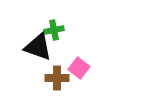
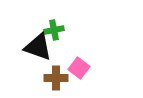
brown cross: moved 1 px left
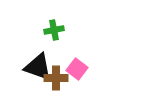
black triangle: moved 20 px down
pink square: moved 2 px left, 1 px down
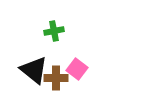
green cross: moved 1 px down
black triangle: moved 4 px left, 3 px down; rotated 20 degrees clockwise
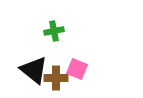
pink square: rotated 15 degrees counterclockwise
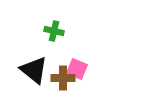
green cross: rotated 24 degrees clockwise
brown cross: moved 7 px right
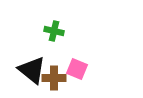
black triangle: moved 2 px left
brown cross: moved 9 px left
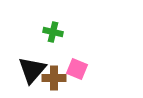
green cross: moved 1 px left, 1 px down
black triangle: rotated 32 degrees clockwise
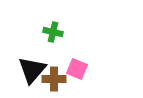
brown cross: moved 1 px down
